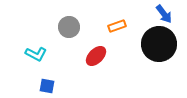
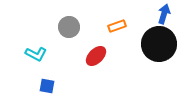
blue arrow: rotated 126 degrees counterclockwise
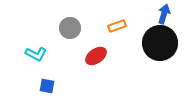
gray circle: moved 1 px right, 1 px down
black circle: moved 1 px right, 1 px up
red ellipse: rotated 10 degrees clockwise
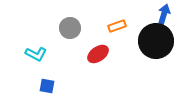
black circle: moved 4 px left, 2 px up
red ellipse: moved 2 px right, 2 px up
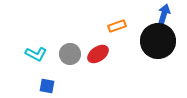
gray circle: moved 26 px down
black circle: moved 2 px right
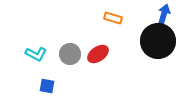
orange rectangle: moved 4 px left, 8 px up; rotated 36 degrees clockwise
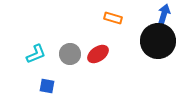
cyan L-shape: rotated 50 degrees counterclockwise
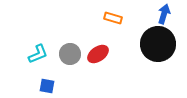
black circle: moved 3 px down
cyan L-shape: moved 2 px right
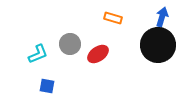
blue arrow: moved 2 px left, 3 px down
black circle: moved 1 px down
gray circle: moved 10 px up
